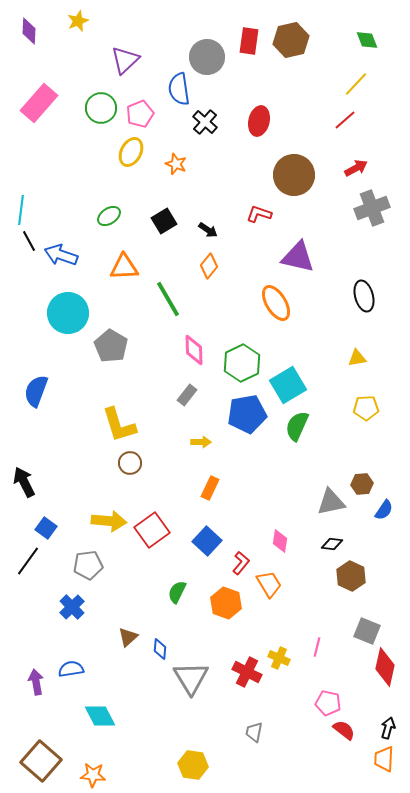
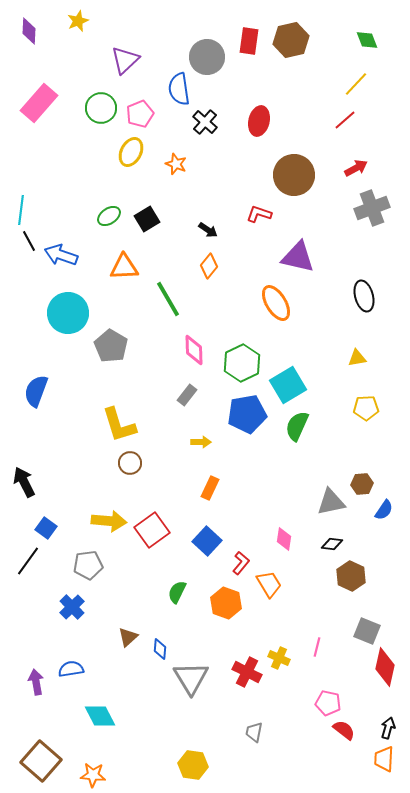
black square at (164, 221): moved 17 px left, 2 px up
pink diamond at (280, 541): moved 4 px right, 2 px up
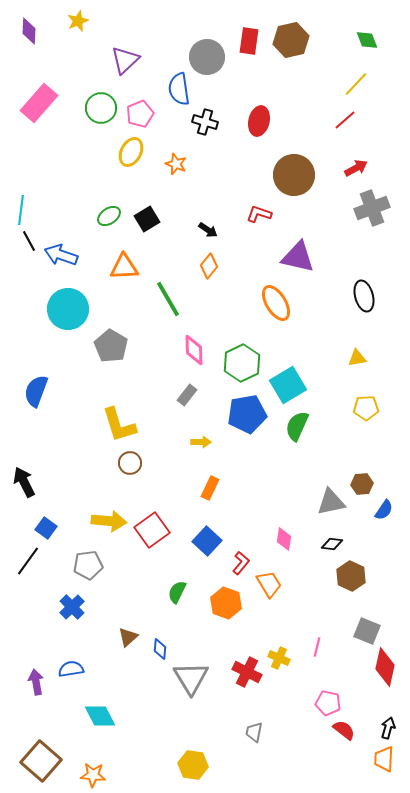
black cross at (205, 122): rotated 25 degrees counterclockwise
cyan circle at (68, 313): moved 4 px up
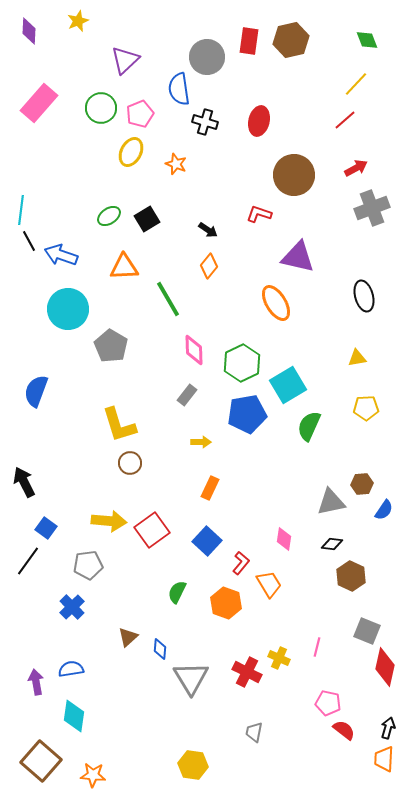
green semicircle at (297, 426): moved 12 px right
cyan diamond at (100, 716): moved 26 px left; rotated 36 degrees clockwise
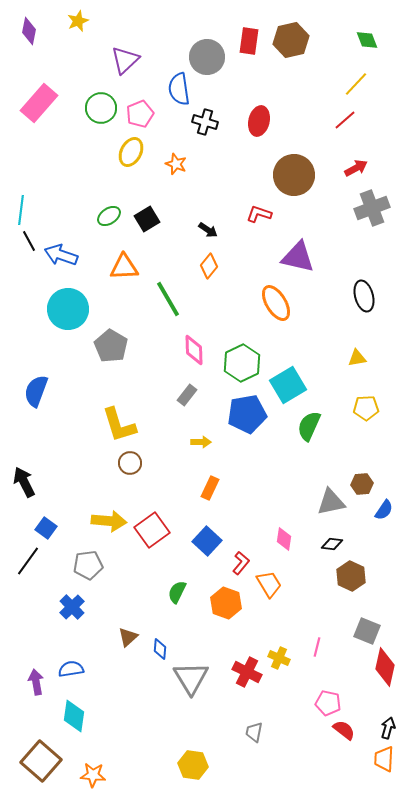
purple diamond at (29, 31): rotated 8 degrees clockwise
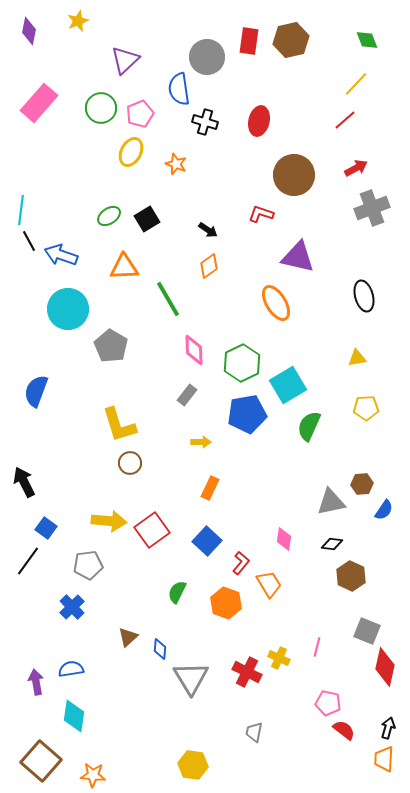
red L-shape at (259, 214): moved 2 px right
orange diamond at (209, 266): rotated 15 degrees clockwise
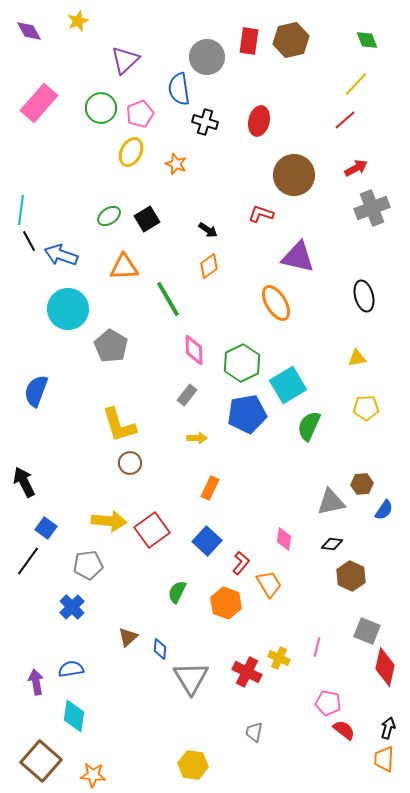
purple diamond at (29, 31): rotated 40 degrees counterclockwise
yellow arrow at (201, 442): moved 4 px left, 4 px up
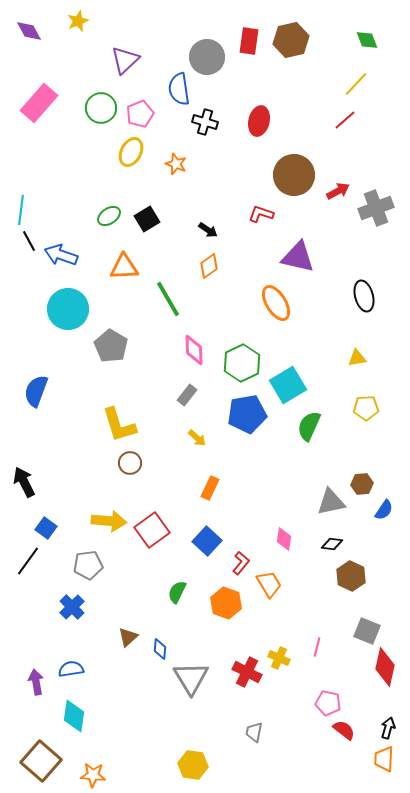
red arrow at (356, 168): moved 18 px left, 23 px down
gray cross at (372, 208): moved 4 px right
yellow arrow at (197, 438): rotated 42 degrees clockwise
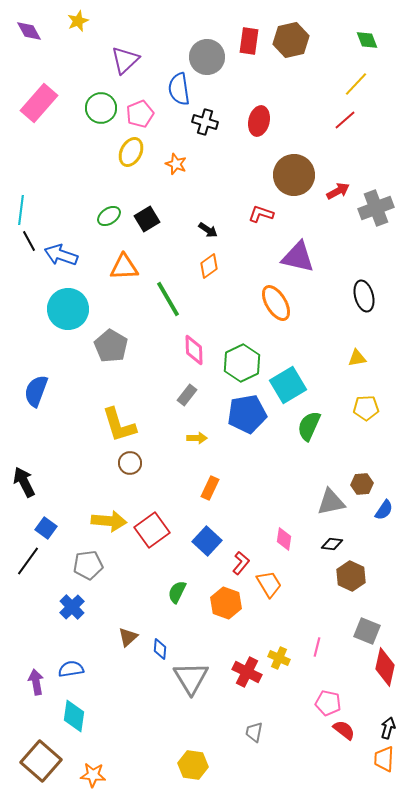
yellow arrow at (197, 438): rotated 42 degrees counterclockwise
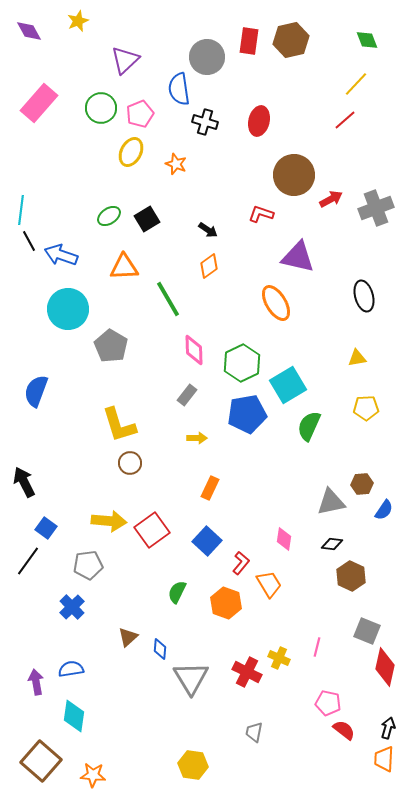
red arrow at (338, 191): moved 7 px left, 8 px down
